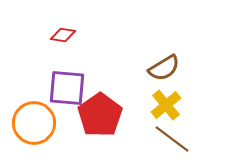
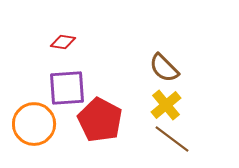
red diamond: moved 7 px down
brown semicircle: rotated 76 degrees clockwise
purple square: rotated 9 degrees counterclockwise
red pentagon: moved 5 px down; rotated 9 degrees counterclockwise
orange circle: moved 1 px down
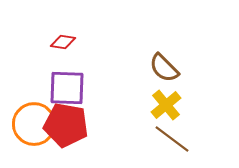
purple square: rotated 6 degrees clockwise
red pentagon: moved 34 px left, 5 px down; rotated 18 degrees counterclockwise
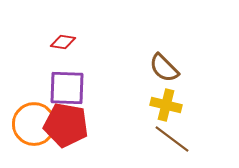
yellow cross: rotated 36 degrees counterclockwise
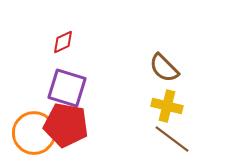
red diamond: rotated 35 degrees counterclockwise
purple square: rotated 15 degrees clockwise
yellow cross: moved 1 px right, 1 px down
orange circle: moved 9 px down
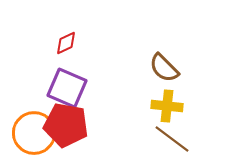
red diamond: moved 3 px right, 1 px down
purple square: rotated 6 degrees clockwise
yellow cross: rotated 8 degrees counterclockwise
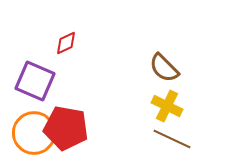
purple square: moved 32 px left, 7 px up
yellow cross: rotated 20 degrees clockwise
red pentagon: moved 3 px down
brown line: rotated 12 degrees counterclockwise
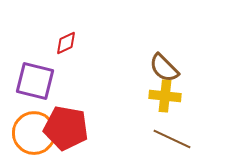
purple square: rotated 9 degrees counterclockwise
yellow cross: moved 2 px left, 10 px up; rotated 20 degrees counterclockwise
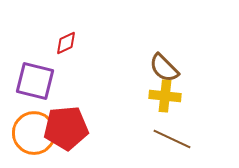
red pentagon: rotated 15 degrees counterclockwise
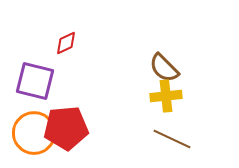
yellow cross: moved 1 px right; rotated 12 degrees counterclockwise
